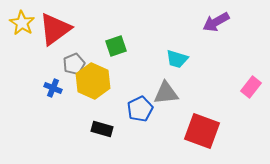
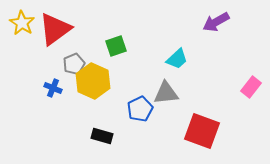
cyan trapezoid: rotated 60 degrees counterclockwise
black rectangle: moved 7 px down
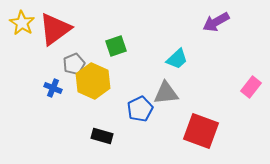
red square: moved 1 px left
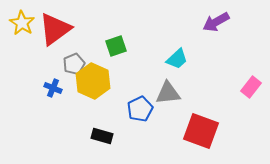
gray triangle: moved 2 px right
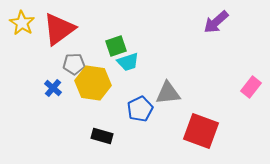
purple arrow: rotated 12 degrees counterclockwise
red triangle: moved 4 px right
cyan trapezoid: moved 49 px left, 3 px down; rotated 25 degrees clockwise
gray pentagon: rotated 20 degrees clockwise
yellow hexagon: moved 2 px down; rotated 16 degrees counterclockwise
blue cross: rotated 18 degrees clockwise
